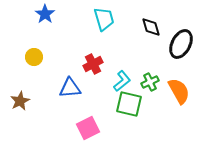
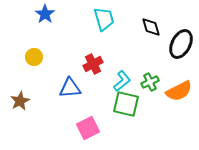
orange semicircle: rotated 92 degrees clockwise
green square: moved 3 px left
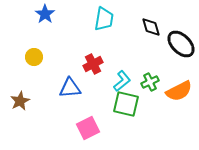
cyan trapezoid: rotated 25 degrees clockwise
black ellipse: rotated 72 degrees counterclockwise
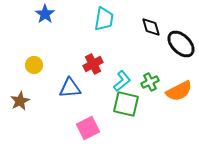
yellow circle: moved 8 px down
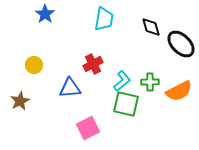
green cross: rotated 24 degrees clockwise
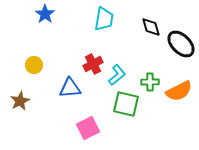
cyan L-shape: moved 5 px left, 6 px up
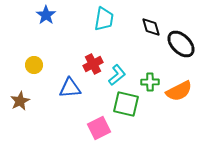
blue star: moved 1 px right, 1 px down
pink square: moved 11 px right
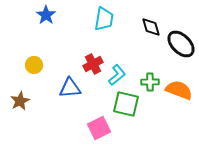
orange semicircle: moved 1 px up; rotated 132 degrees counterclockwise
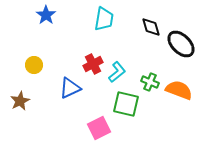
cyan L-shape: moved 3 px up
green cross: rotated 24 degrees clockwise
blue triangle: rotated 20 degrees counterclockwise
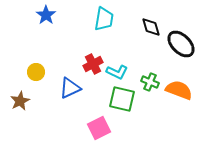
yellow circle: moved 2 px right, 7 px down
cyan L-shape: rotated 65 degrees clockwise
green square: moved 4 px left, 5 px up
